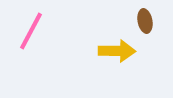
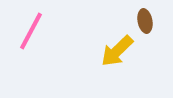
yellow arrow: rotated 135 degrees clockwise
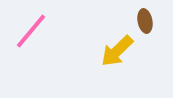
pink line: rotated 12 degrees clockwise
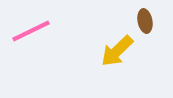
pink line: rotated 24 degrees clockwise
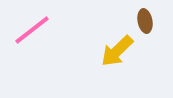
pink line: moved 1 px right, 1 px up; rotated 12 degrees counterclockwise
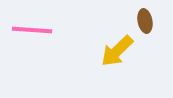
pink line: rotated 42 degrees clockwise
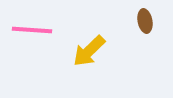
yellow arrow: moved 28 px left
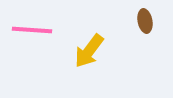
yellow arrow: rotated 9 degrees counterclockwise
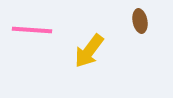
brown ellipse: moved 5 px left
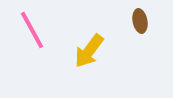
pink line: rotated 57 degrees clockwise
